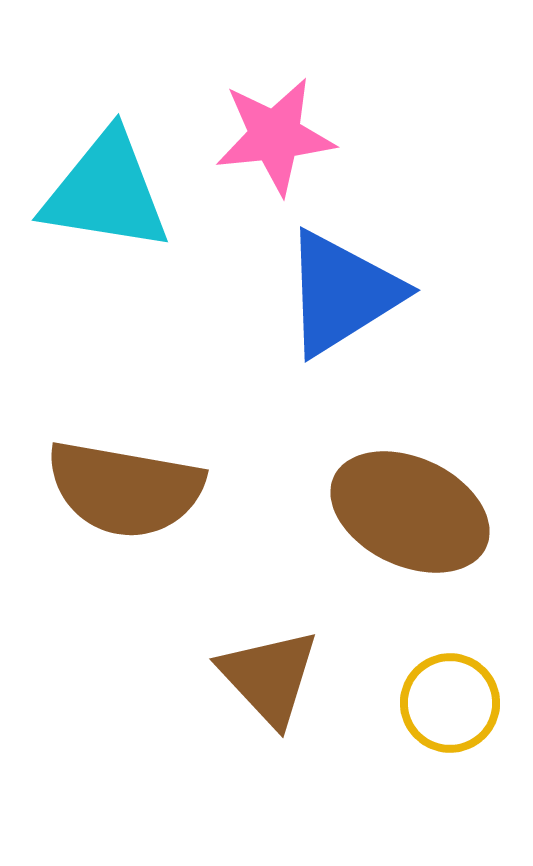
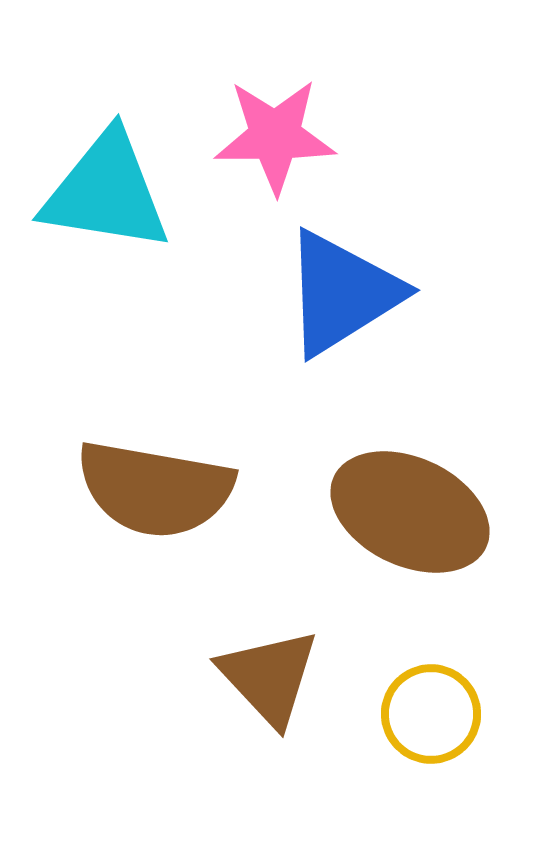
pink star: rotated 6 degrees clockwise
brown semicircle: moved 30 px right
yellow circle: moved 19 px left, 11 px down
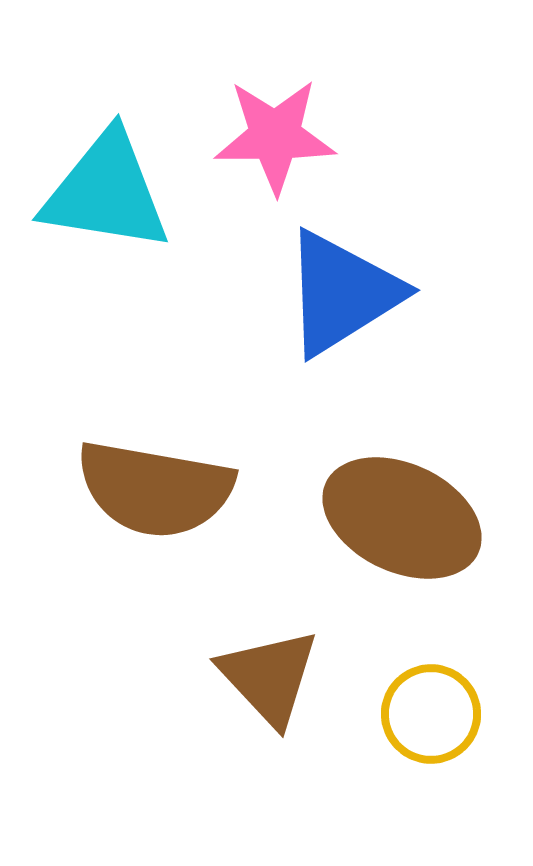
brown ellipse: moved 8 px left, 6 px down
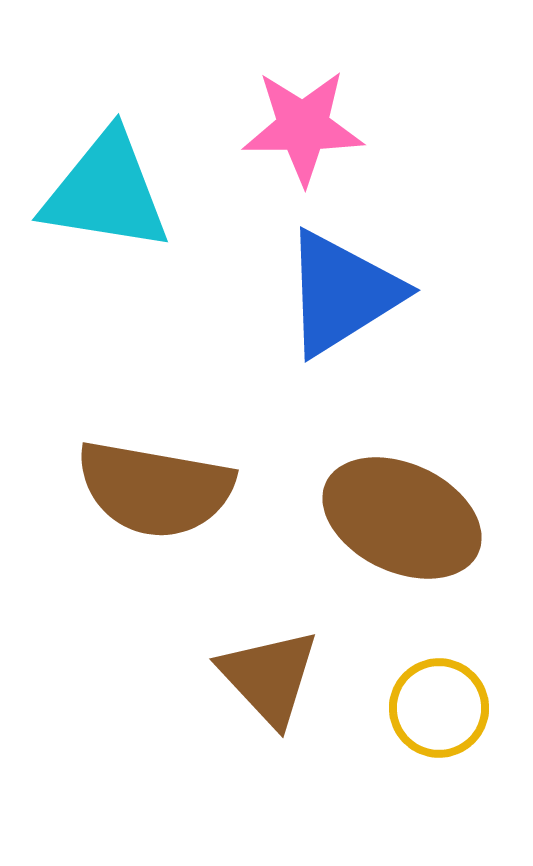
pink star: moved 28 px right, 9 px up
yellow circle: moved 8 px right, 6 px up
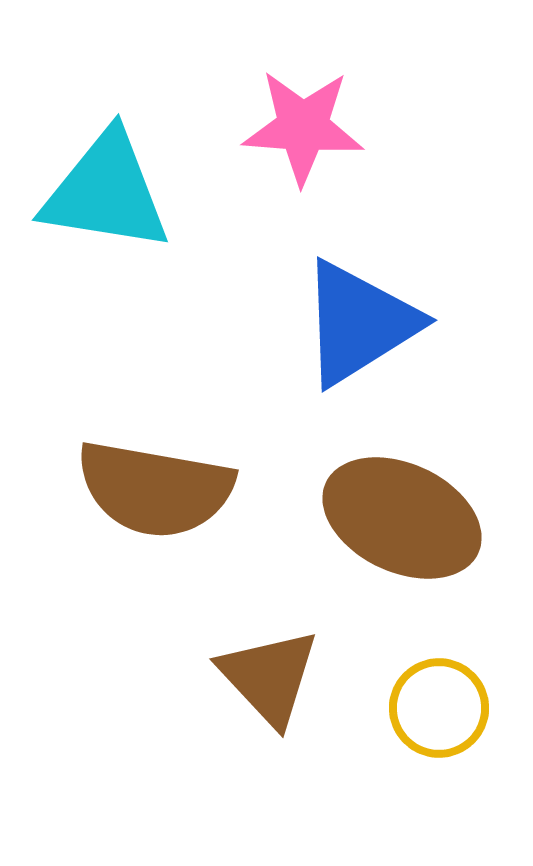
pink star: rotated 4 degrees clockwise
blue triangle: moved 17 px right, 30 px down
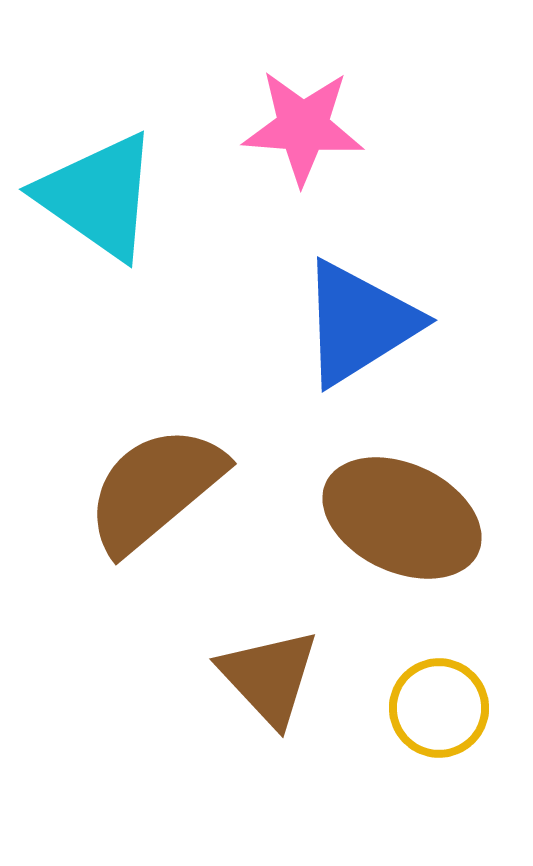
cyan triangle: moved 8 px left, 4 px down; rotated 26 degrees clockwise
brown semicircle: rotated 130 degrees clockwise
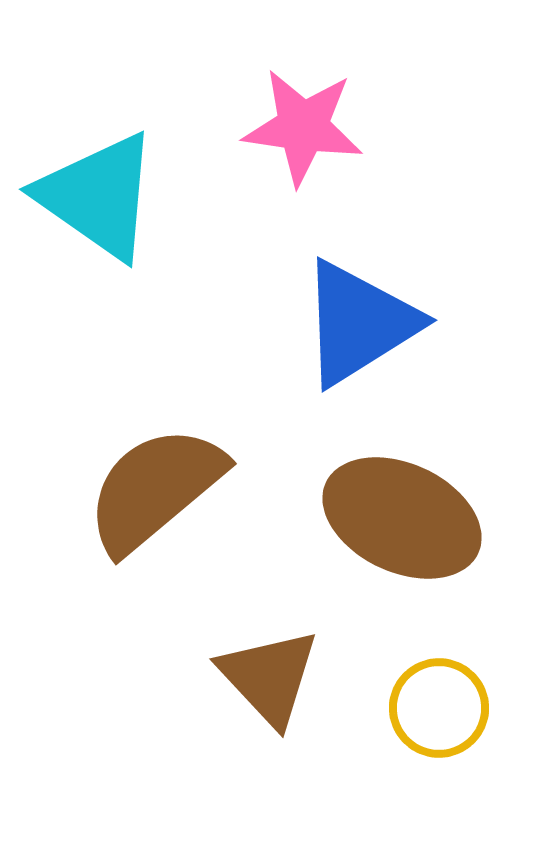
pink star: rotated 4 degrees clockwise
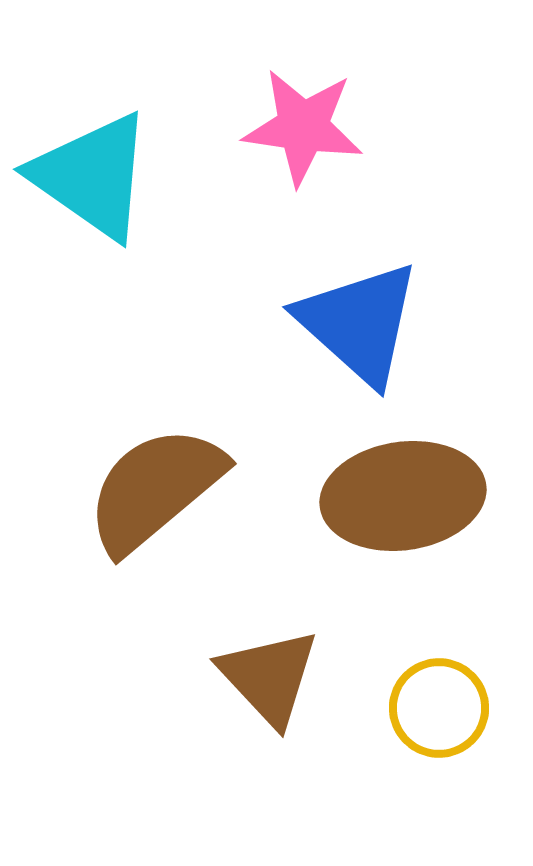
cyan triangle: moved 6 px left, 20 px up
blue triangle: rotated 46 degrees counterclockwise
brown ellipse: moved 1 px right, 22 px up; rotated 33 degrees counterclockwise
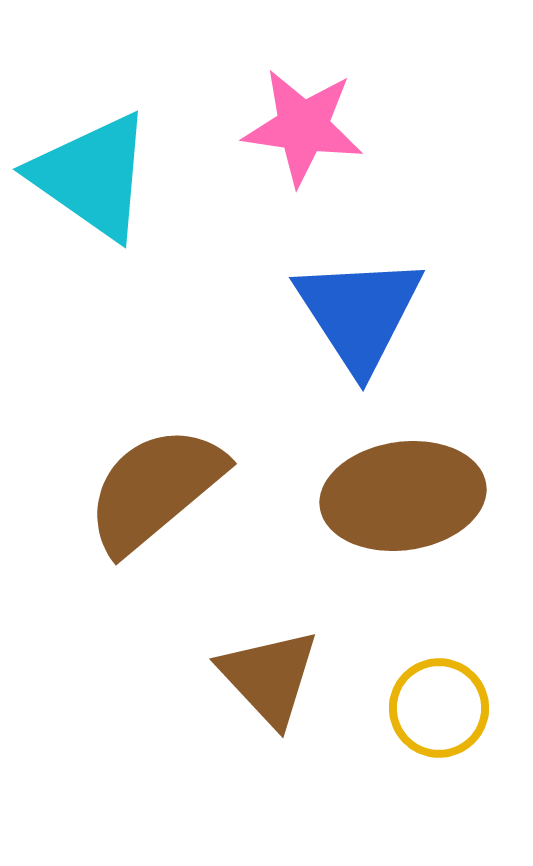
blue triangle: moved 10 px up; rotated 15 degrees clockwise
